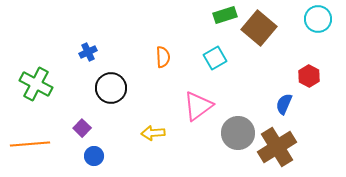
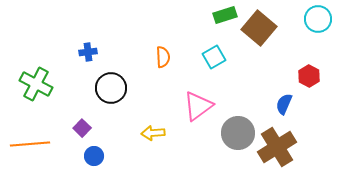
blue cross: rotated 18 degrees clockwise
cyan square: moved 1 px left, 1 px up
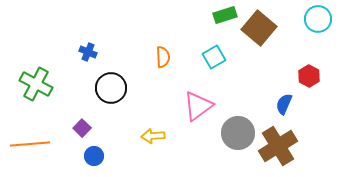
blue cross: rotated 30 degrees clockwise
yellow arrow: moved 3 px down
brown cross: moved 1 px right, 1 px up
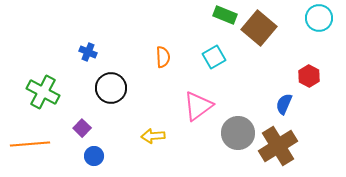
green rectangle: rotated 40 degrees clockwise
cyan circle: moved 1 px right, 1 px up
green cross: moved 7 px right, 8 px down
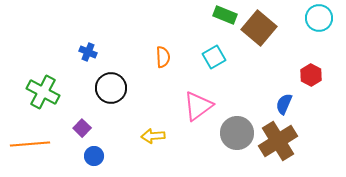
red hexagon: moved 2 px right, 1 px up
gray circle: moved 1 px left
brown cross: moved 5 px up
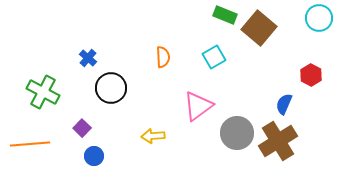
blue cross: moved 6 px down; rotated 18 degrees clockwise
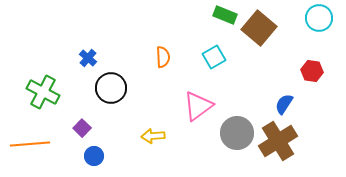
red hexagon: moved 1 px right, 4 px up; rotated 20 degrees counterclockwise
blue semicircle: rotated 10 degrees clockwise
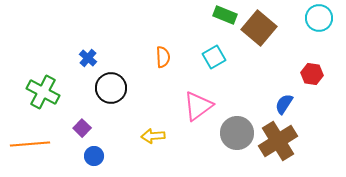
red hexagon: moved 3 px down
